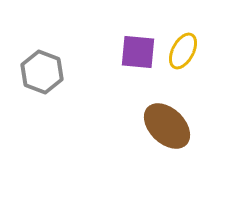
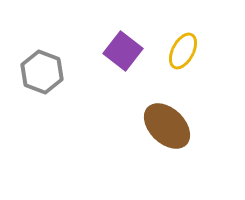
purple square: moved 15 px left, 1 px up; rotated 33 degrees clockwise
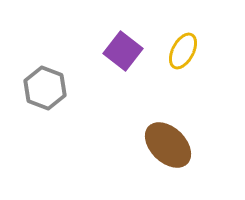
gray hexagon: moved 3 px right, 16 px down
brown ellipse: moved 1 px right, 19 px down
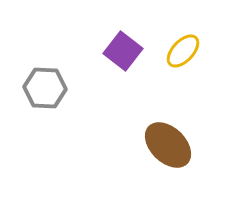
yellow ellipse: rotated 15 degrees clockwise
gray hexagon: rotated 18 degrees counterclockwise
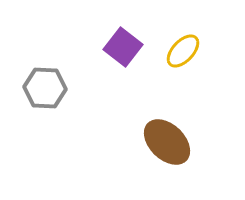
purple square: moved 4 px up
brown ellipse: moved 1 px left, 3 px up
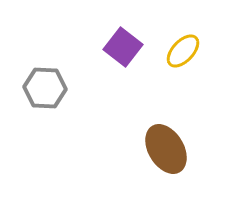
brown ellipse: moved 1 px left, 7 px down; rotated 15 degrees clockwise
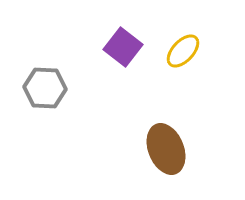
brown ellipse: rotated 9 degrees clockwise
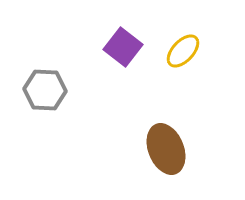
gray hexagon: moved 2 px down
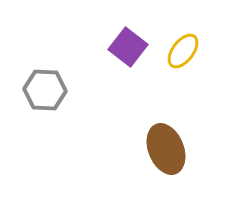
purple square: moved 5 px right
yellow ellipse: rotated 6 degrees counterclockwise
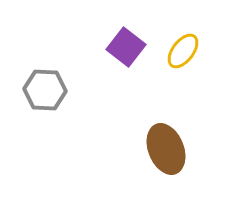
purple square: moved 2 px left
